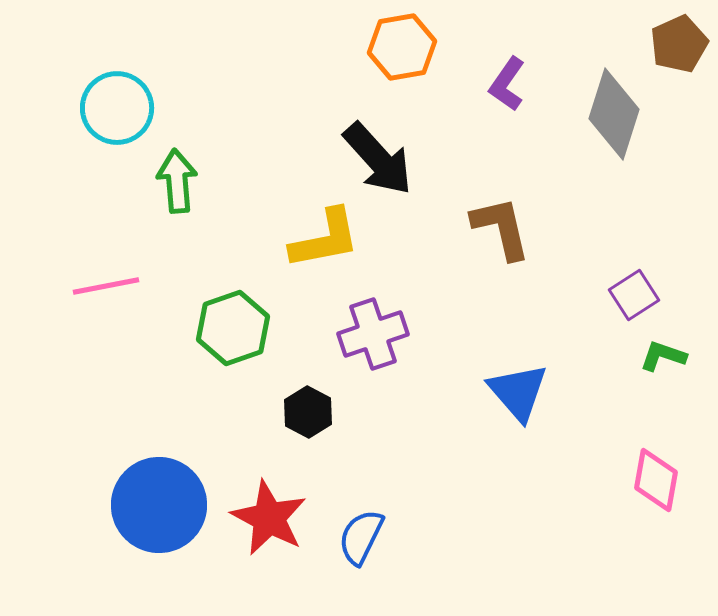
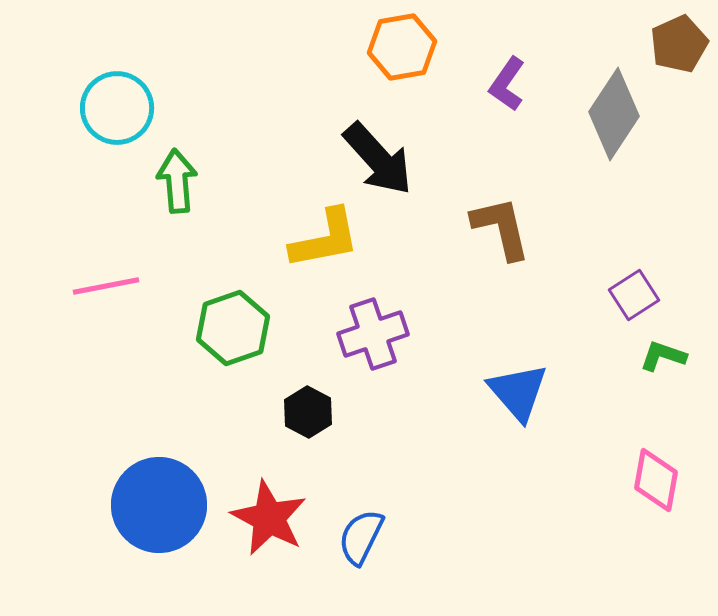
gray diamond: rotated 16 degrees clockwise
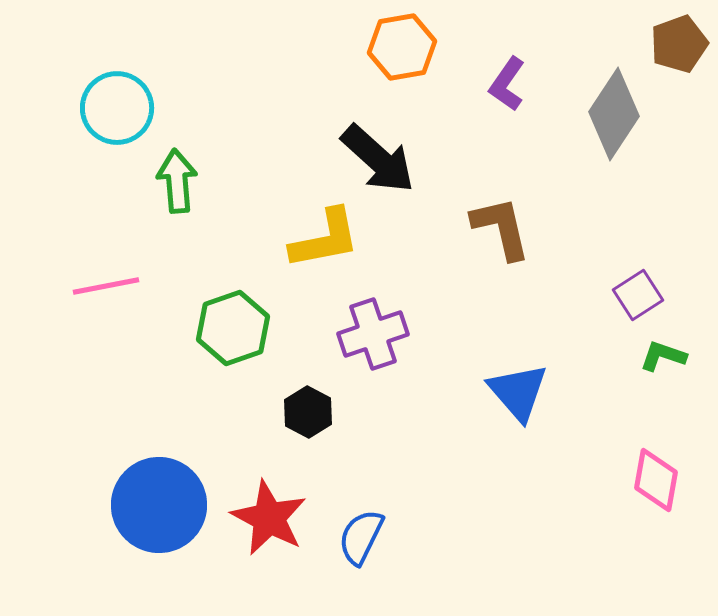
brown pentagon: rotated 4 degrees clockwise
black arrow: rotated 6 degrees counterclockwise
purple square: moved 4 px right
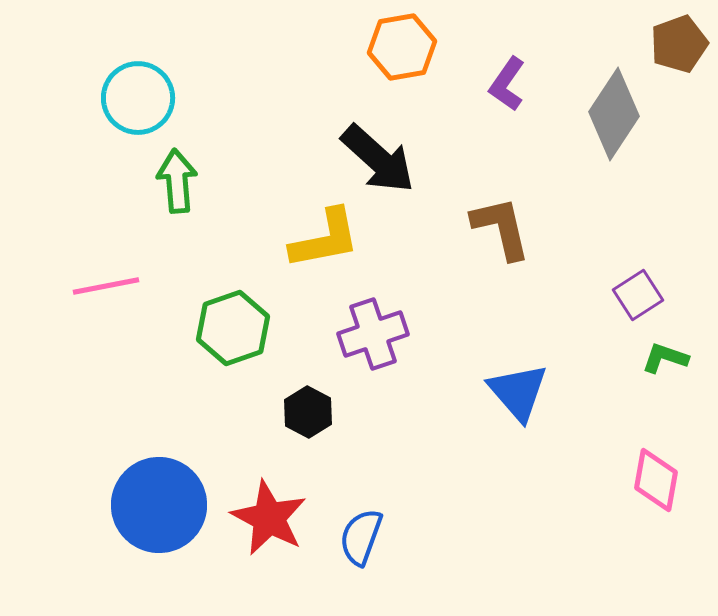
cyan circle: moved 21 px right, 10 px up
green L-shape: moved 2 px right, 2 px down
blue semicircle: rotated 6 degrees counterclockwise
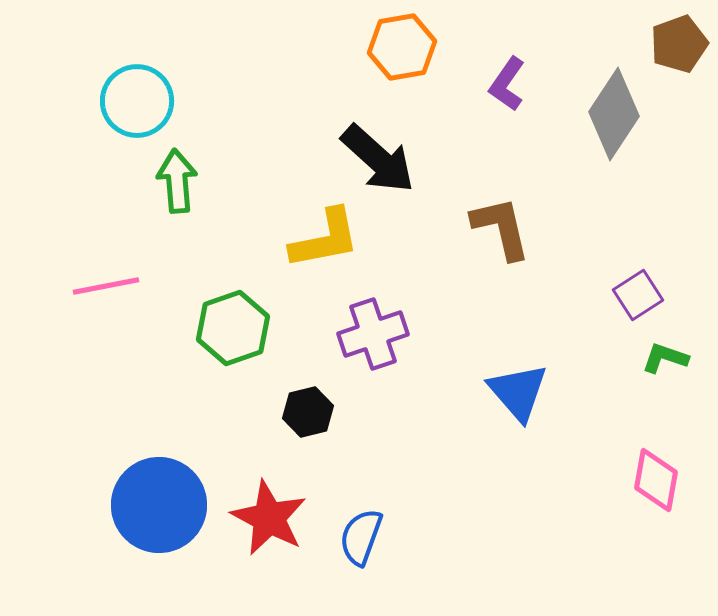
cyan circle: moved 1 px left, 3 px down
black hexagon: rotated 18 degrees clockwise
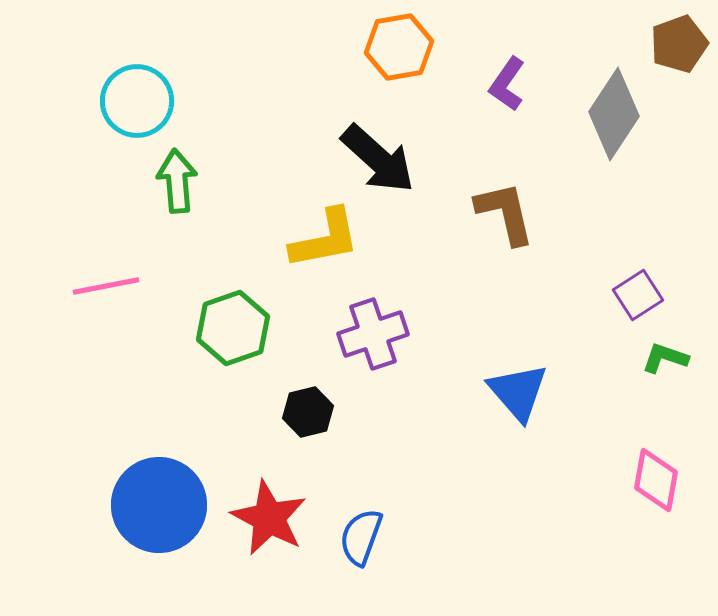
orange hexagon: moved 3 px left
brown L-shape: moved 4 px right, 15 px up
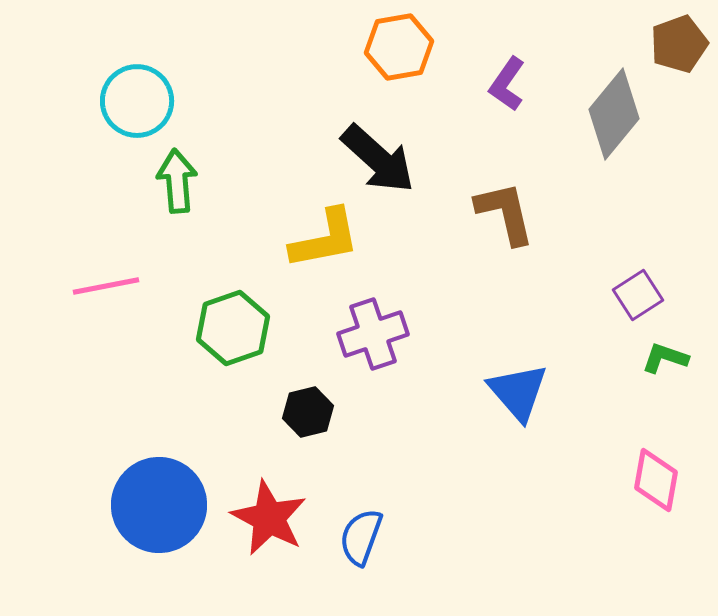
gray diamond: rotated 6 degrees clockwise
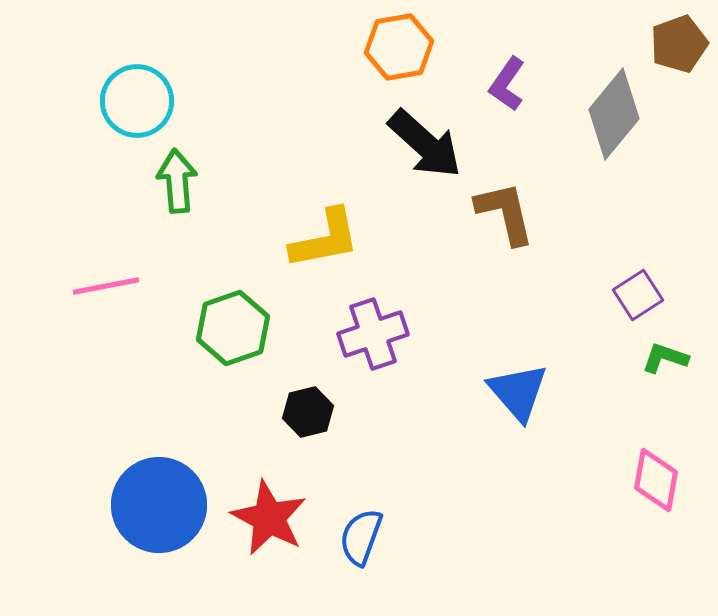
black arrow: moved 47 px right, 15 px up
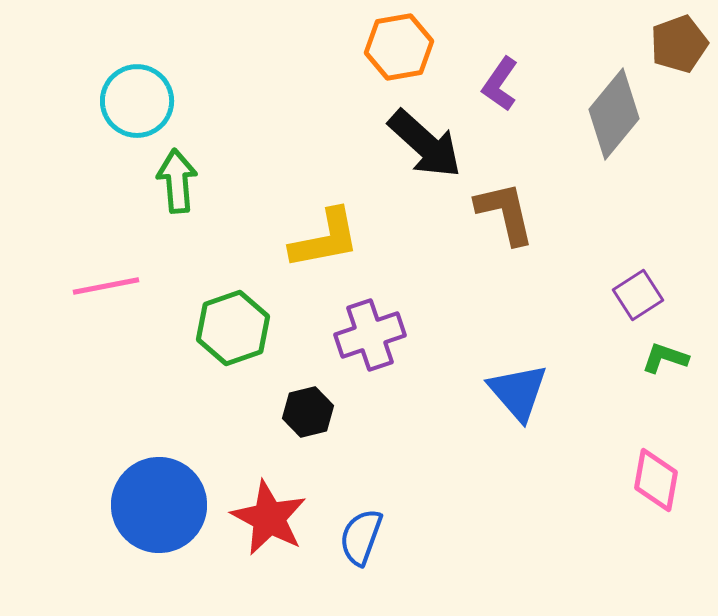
purple L-shape: moved 7 px left
purple cross: moved 3 px left, 1 px down
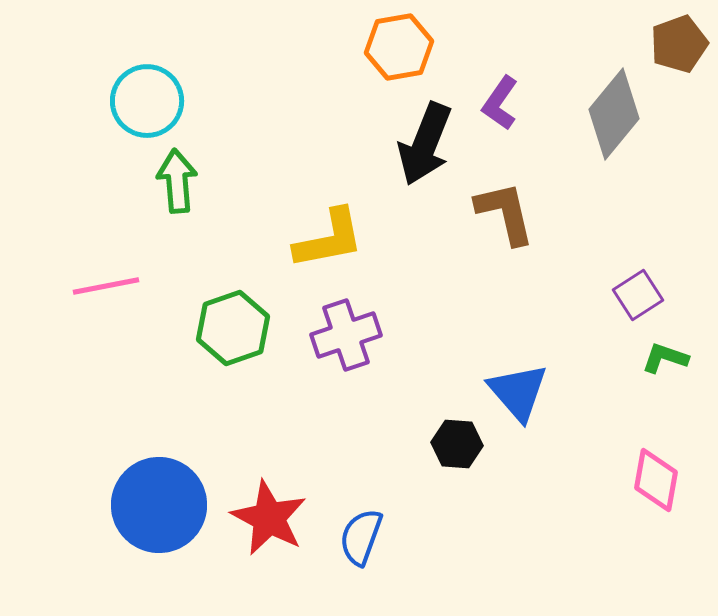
purple L-shape: moved 19 px down
cyan circle: moved 10 px right
black arrow: rotated 70 degrees clockwise
yellow L-shape: moved 4 px right
purple cross: moved 24 px left
black hexagon: moved 149 px right, 32 px down; rotated 18 degrees clockwise
